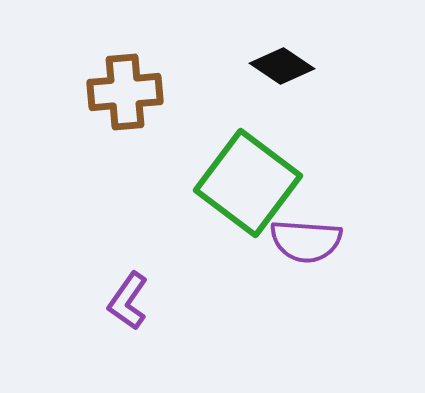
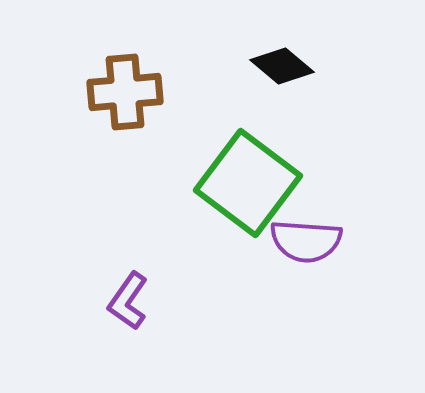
black diamond: rotated 6 degrees clockwise
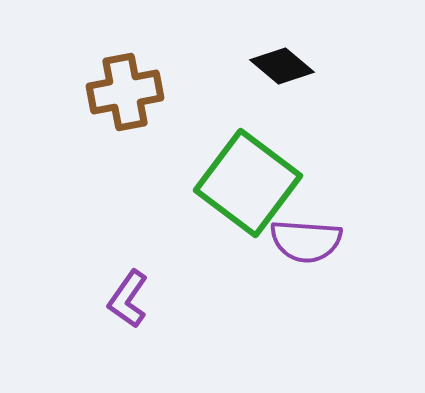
brown cross: rotated 6 degrees counterclockwise
purple L-shape: moved 2 px up
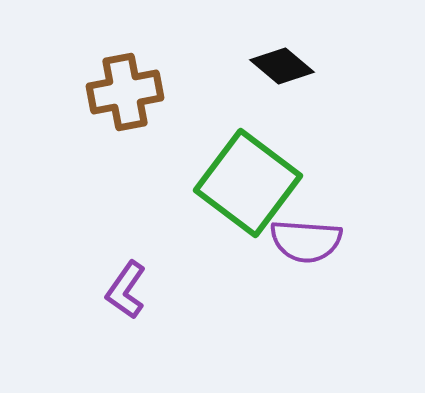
purple L-shape: moved 2 px left, 9 px up
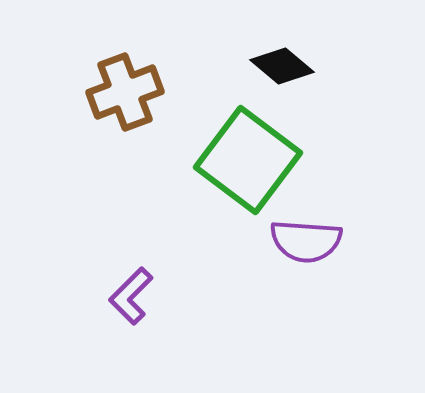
brown cross: rotated 10 degrees counterclockwise
green square: moved 23 px up
purple L-shape: moved 5 px right, 6 px down; rotated 10 degrees clockwise
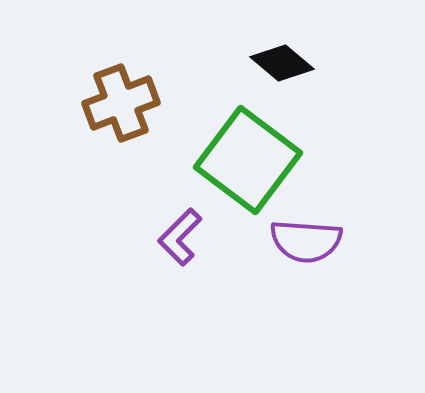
black diamond: moved 3 px up
brown cross: moved 4 px left, 11 px down
purple L-shape: moved 49 px right, 59 px up
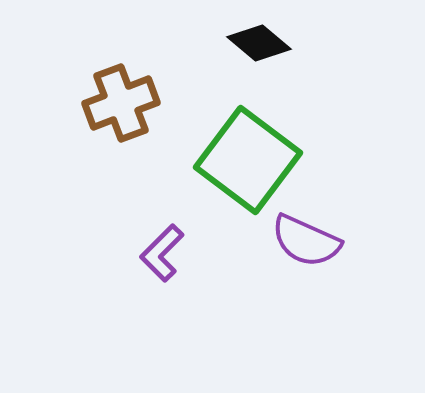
black diamond: moved 23 px left, 20 px up
purple L-shape: moved 18 px left, 16 px down
purple semicircle: rotated 20 degrees clockwise
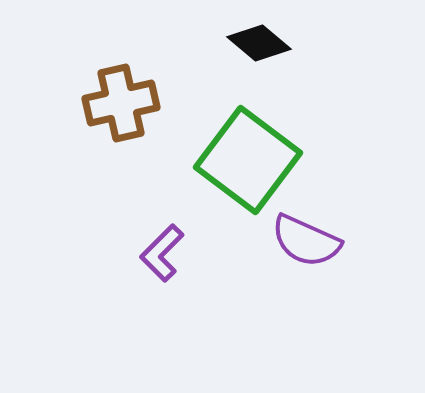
brown cross: rotated 8 degrees clockwise
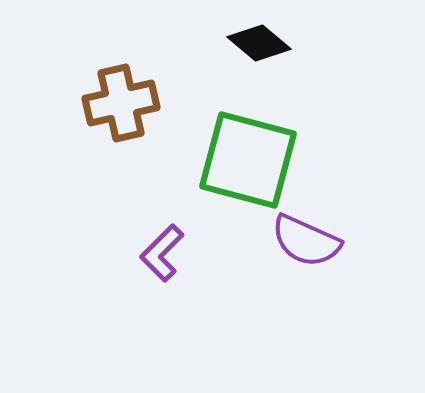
green square: rotated 22 degrees counterclockwise
